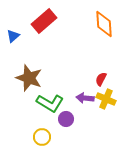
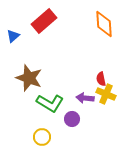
red semicircle: rotated 40 degrees counterclockwise
yellow cross: moved 5 px up
purple circle: moved 6 px right
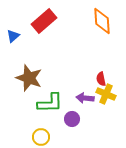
orange diamond: moved 2 px left, 3 px up
green L-shape: rotated 32 degrees counterclockwise
yellow circle: moved 1 px left
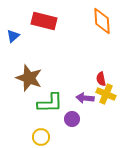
red rectangle: rotated 55 degrees clockwise
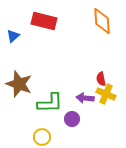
brown star: moved 10 px left, 6 px down
yellow circle: moved 1 px right
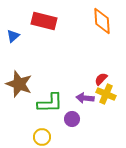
red semicircle: rotated 56 degrees clockwise
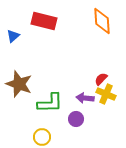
purple circle: moved 4 px right
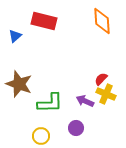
blue triangle: moved 2 px right
purple arrow: moved 3 px down; rotated 18 degrees clockwise
purple circle: moved 9 px down
yellow circle: moved 1 px left, 1 px up
